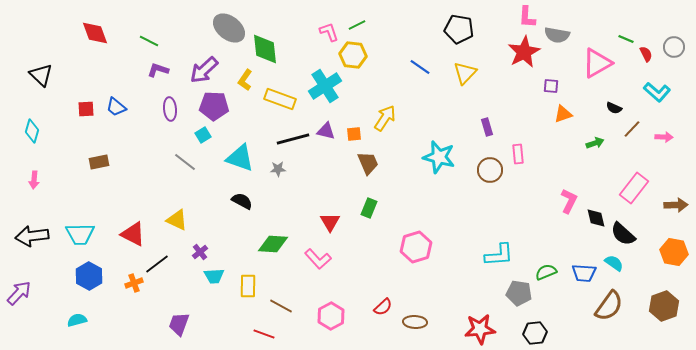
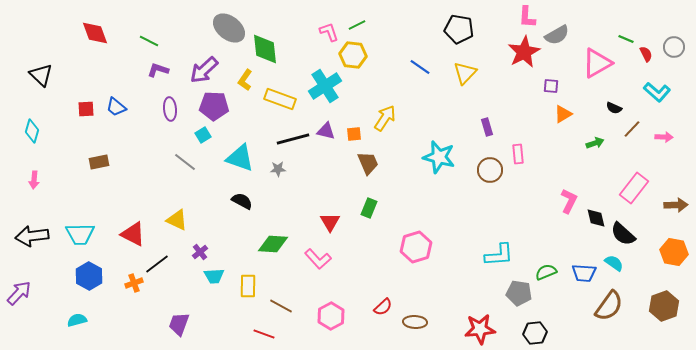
gray semicircle at (557, 35): rotated 40 degrees counterclockwise
orange triangle at (563, 114): rotated 12 degrees counterclockwise
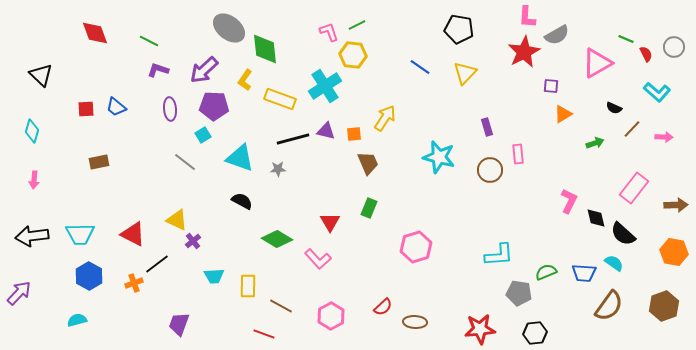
green diamond at (273, 244): moved 4 px right, 5 px up; rotated 28 degrees clockwise
purple cross at (200, 252): moved 7 px left, 11 px up
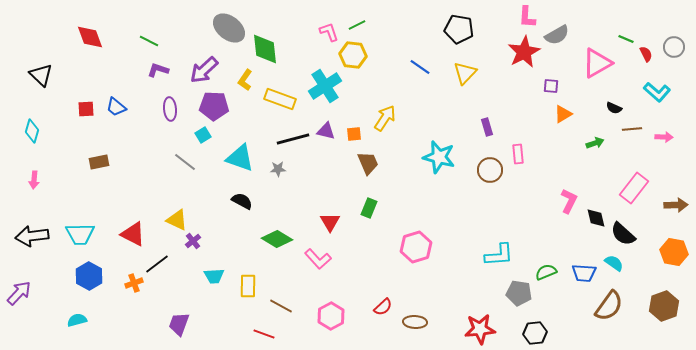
red diamond at (95, 33): moved 5 px left, 4 px down
brown line at (632, 129): rotated 42 degrees clockwise
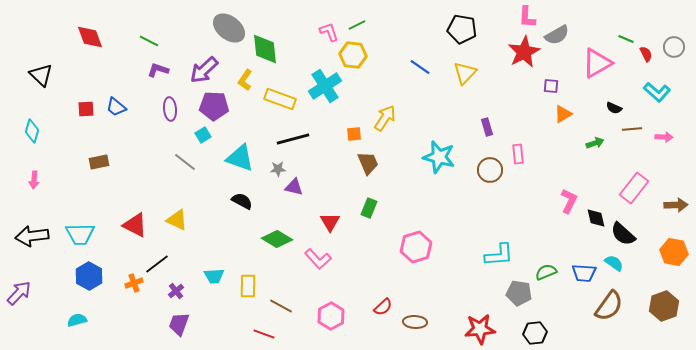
black pentagon at (459, 29): moved 3 px right
purple triangle at (326, 131): moved 32 px left, 56 px down
red triangle at (133, 234): moved 2 px right, 9 px up
purple cross at (193, 241): moved 17 px left, 50 px down
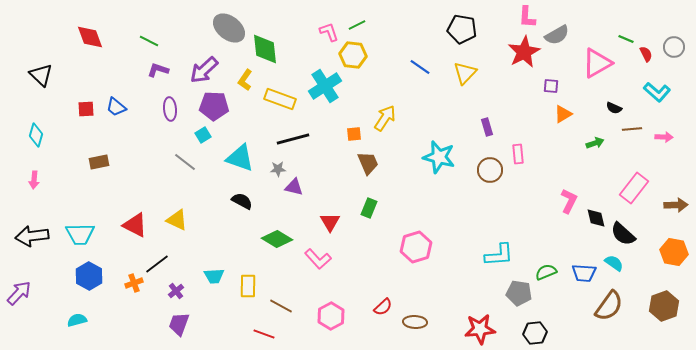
cyan diamond at (32, 131): moved 4 px right, 4 px down
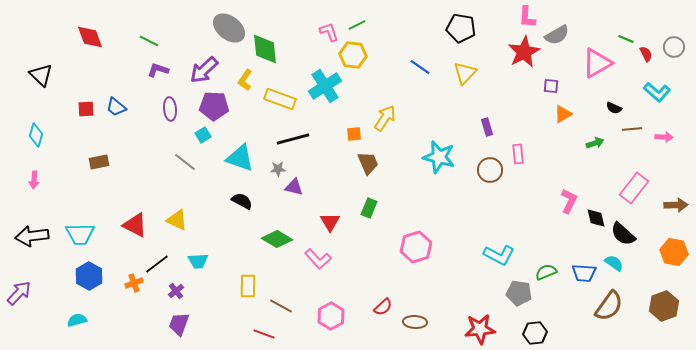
black pentagon at (462, 29): moved 1 px left, 1 px up
cyan L-shape at (499, 255): rotated 32 degrees clockwise
cyan trapezoid at (214, 276): moved 16 px left, 15 px up
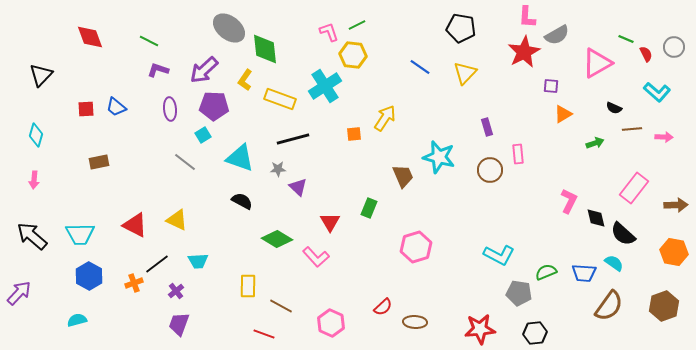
black triangle at (41, 75): rotated 30 degrees clockwise
brown trapezoid at (368, 163): moved 35 px right, 13 px down
purple triangle at (294, 187): moved 4 px right; rotated 30 degrees clockwise
black arrow at (32, 236): rotated 48 degrees clockwise
pink L-shape at (318, 259): moved 2 px left, 2 px up
pink hexagon at (331, 316): moved 7 px down; rotated 8 degrees counterclockwise
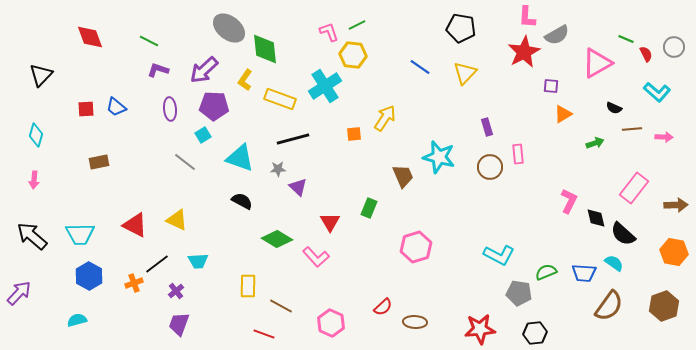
brown circle at (490, 170): moved 3 px up
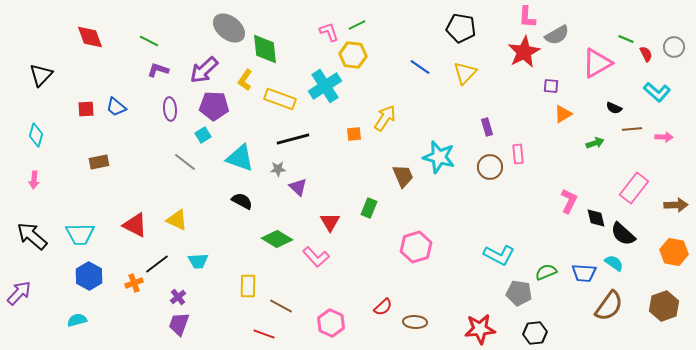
purple cross at (176, 291): moved 2 px right, 6 px down
